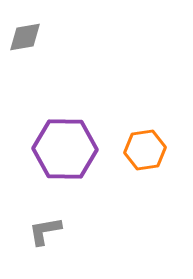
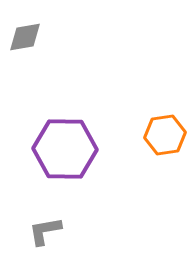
orange hexagon: moved 20 px right, 15 px up
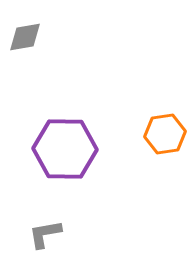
orange hexagon: moved 1 px up
gray L-shape: moved 3 px down
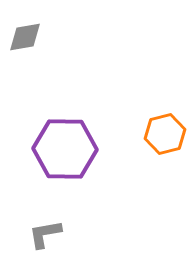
orange hexagon: rotated 6 degrees counterclockwise
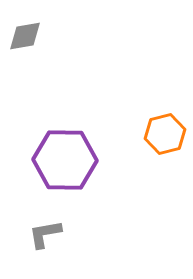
gray diamond: moved 1 px up
purple hexagon: moved 11 px down
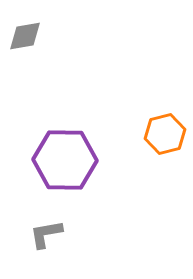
gray L-shape: moved 1 px right
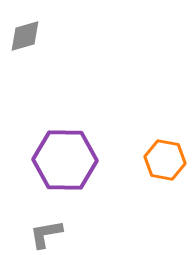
gray diamond: rotated 6 degrees counterclockwise
orange hexagon: moved 26 px down; rotated 24 degrees clockwise
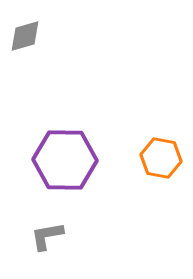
orange hexagon: moved 4 px left, 2 px up
gray L-shape: moved 1 px right, 2 px down
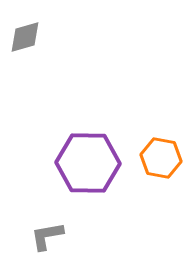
gray diamond: moved 1 px down
purple hexagon: moved 23 px right, 3 px down
